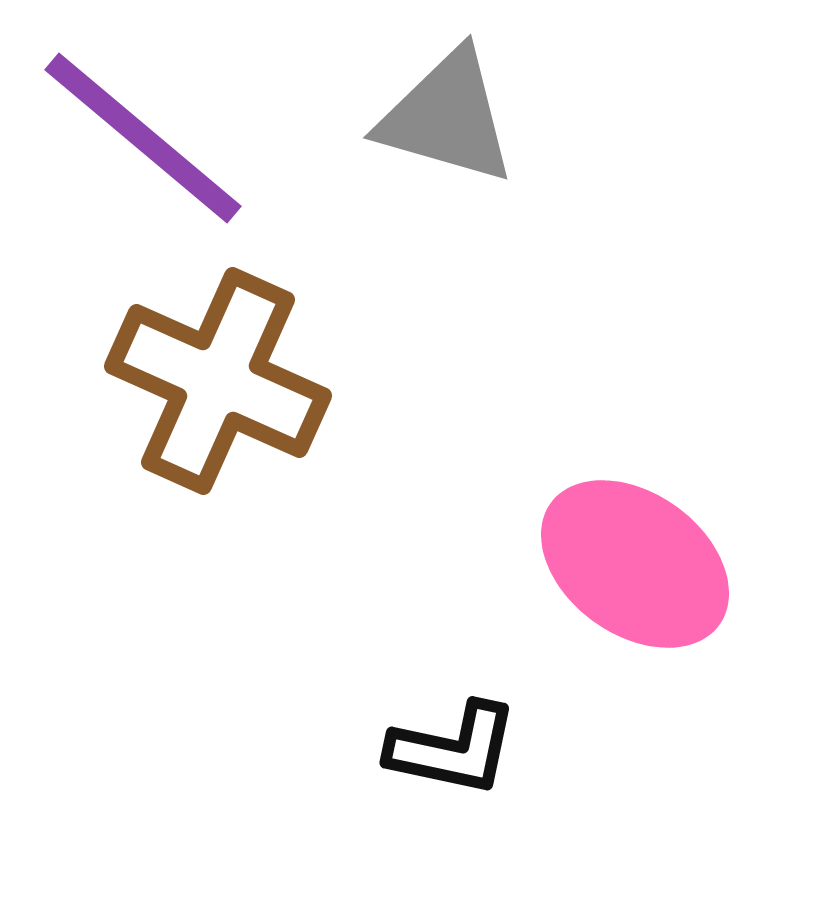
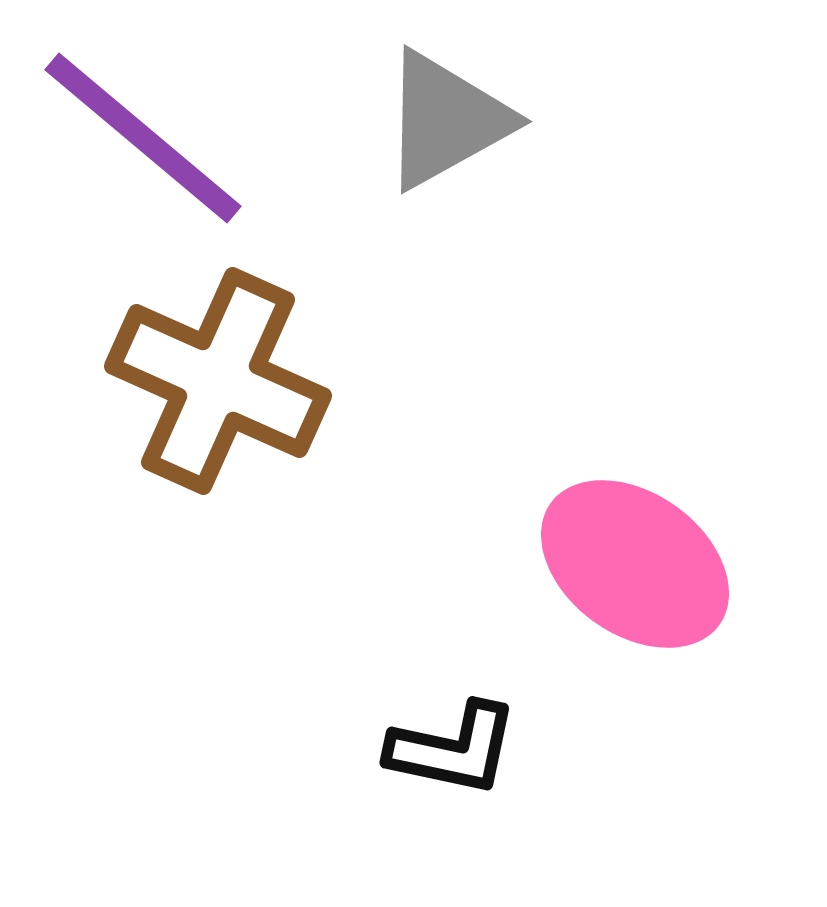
gray triangle: moved 1 px left, 3 px down; rotated 45 degrees counterclockwise
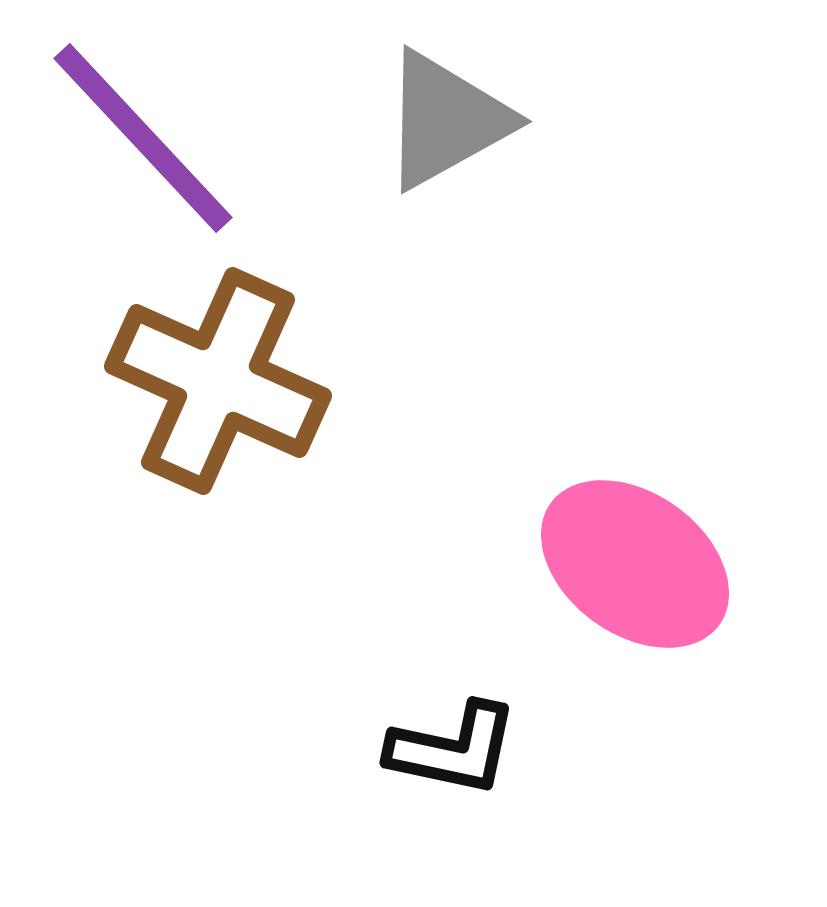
purple line: rotated 7 degrees clockwise
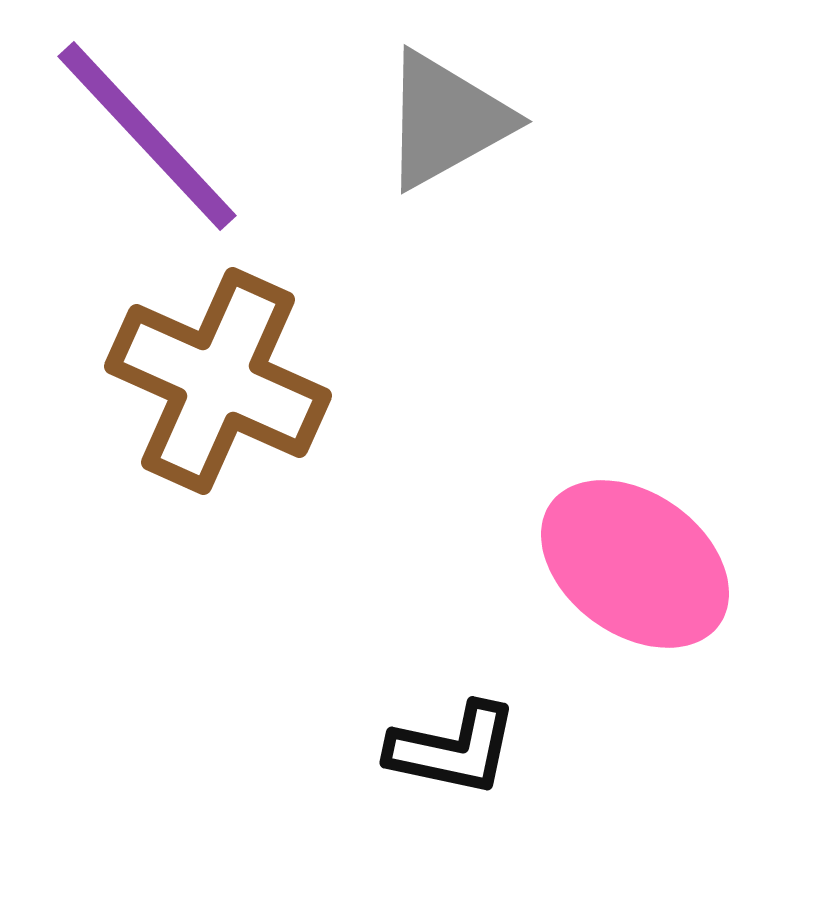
purple line: moved 4 px right, 2 px up
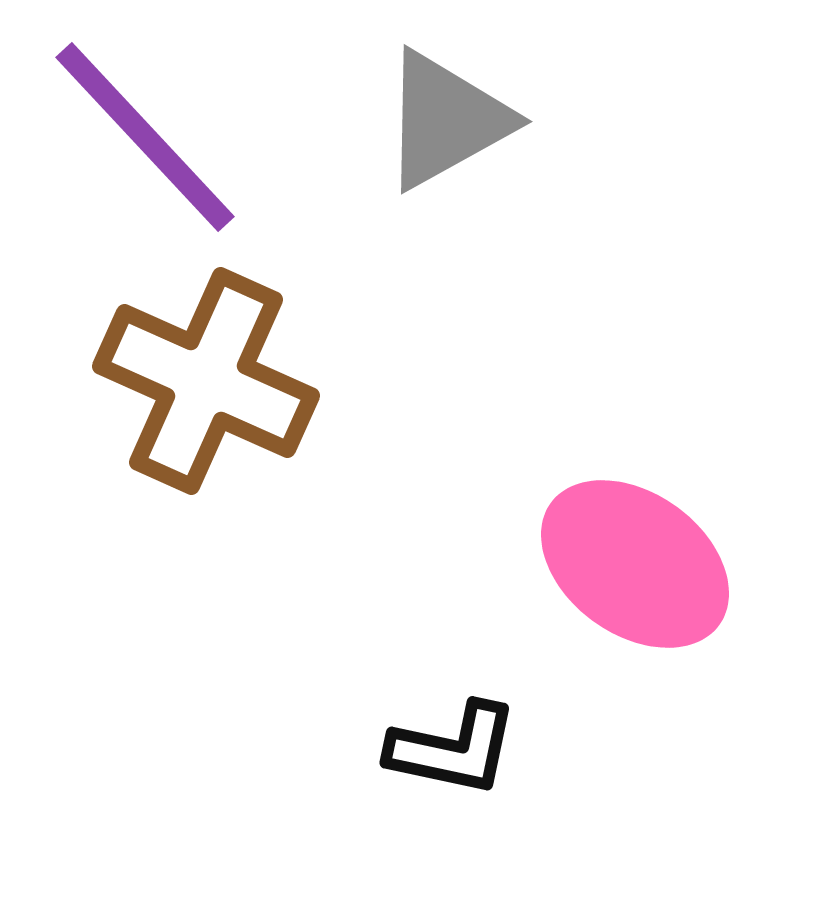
purple line: moved 2 px left, 1 px down
brown cross: moved 12 px left
